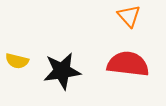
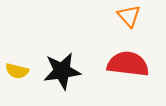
yellow semicircle: moved 10 px down
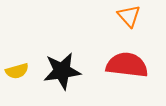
red semicircle: moved 1 px left, 1 px down
yellow semicircle: rotated 30 degrees counterclockwise
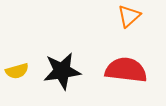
orange triangle: rotated 30 degrees clockwise
red semicircle: moved 1 px left, 5 px down
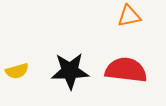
orange triangle: rotated 30 degrees clockwise
black star: moved 8 px right; rotated 6 degrees clockwise
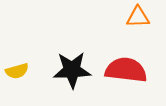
orange triangle: moved 9 px right, 1 px down; rotated 10 degrees clockwise
black star: moved 2 px right, 1 px up
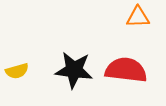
black star: moved 2 px right; rotated 9 degrees clockwise
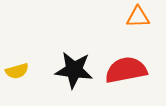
red semicircle: rotated 18 degrees counterclockwise
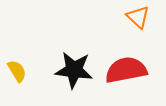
orange triangle: rotated 45 degrees clockwise
yellow semicircle: rotated 105 degrees counterclockwise
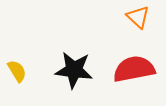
red semicircle: moved 8 px right, 1 px up
